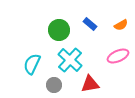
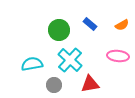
orange semicircle: moved 1 px right
pink ellipse: rotated 30 degrees clockwise
cyan semicircle: rotated 55 degrees clockwise
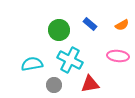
cyan cross: rotated 15 degrees counterclockwise
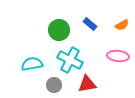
red triangle: moved 3 px left
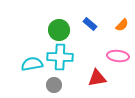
orange semicircle: rotated 16 degrees counterclockwise
cyan cross: moved 10 px left, 3 px up; rotated 25 degrees counterclockwise
red triangle: moved 10 px right, 6 px up
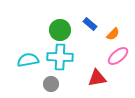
orange semicircle: moved 9 px left, 9 px down
green circle: moved 1 px right
pink ellipse: rotated 45 degrees counterclockwise
cyan semicircle: moved 4 px left, 4 px up
gray circle: moved 3 px left, 1 px up
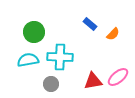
green circle: moved 26 px left, 2 px down
pink ellipse: moved 21 px down
red triangle: moved 4 px left, 3 px down
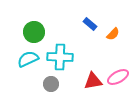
cyan semicircle: moved 1 px up; rotated 15 degrees counterclockwise
pink ellipse: rotated 10 degrees clockwise
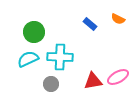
orange semicircle: moved 5 px right, 15 px up; rotated 72 degrees clockwise
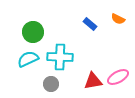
green circle: moved 1 px left
